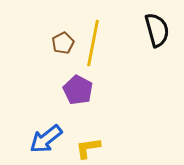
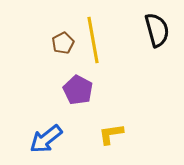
yellow line: moved 3 px up; rotated 21 degrees counterclockwise
yellow L-shape: moved 23 px right, 14 px up
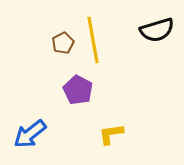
black semicircle: rotated 88 degrees clockwise
blue arrow: moved 16 px left, 5 px up
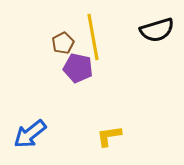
yellow line: moved 3 px up
purple pentagon: moved 22 px up; rotated 16 degrees counterclockwise
yellow L-shape: moved 2 px left, 2 px down
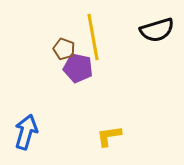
brown pentagon: moved 1 px right, 6 px down; rotated 25 degrees counterclockwise
blue arrow: moved 4 px left, 2 px up; rotated 144 degrees clockwise
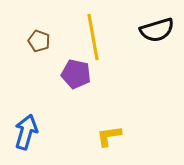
brown pentagon: moved 25 px left, 8 px up
purple pentagon: moved 2 px left, 6 px down
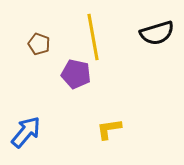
black semicircle: moved 3 px down
brown pentagon: moved 3 px down
blue arrow: rotated 24 degrees clockwise
yellow L-shape: moved 7 px up
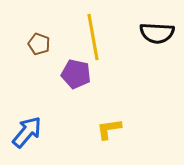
black semicircle: rotated 20 degrees clockwise
blue arrow: moved 1 px right
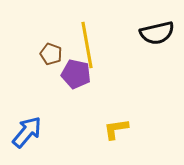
black semicircle: rotated 16 degrees counterclockwise
yellow line: moved 6 px left, 8 px down
brown pentagon: moved 12 px right, 10 px down
yellow L-shape: moved 7 px right
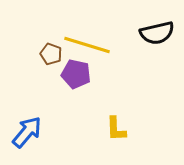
yellow line: rotated 63 degrees counterclockwise
yellow L-shape: rotated 84 degrees counterclockwise
